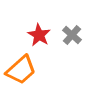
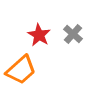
gray cross: moved 1 px right, 1 px up
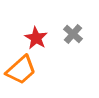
red star: moved 3 px left, 3 px down
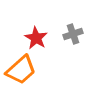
gray cross: rotated 30 degrees clockwise
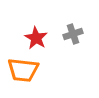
orange trapezoid: moved 2 px right; rotated 48 degrees clockwise
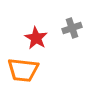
gray cross: moved 1 px left, 6 px up
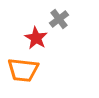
gray cross: moved 13 px left, 9 px up; rotated 18 degrees counterclockwise
